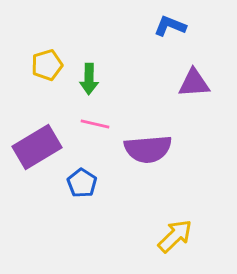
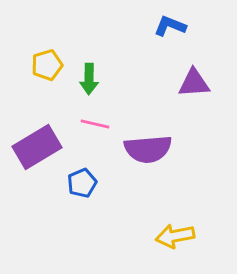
blue pentagon: rotated 16 degrees clockwise
yellow arrow: rotated 147 degrees counterclockwise
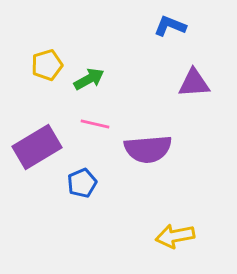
green arrow: rotated 120 degrees counterclockwise
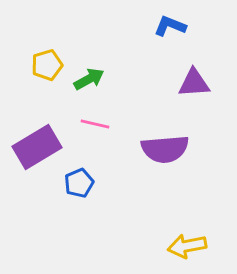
purple semicircle: moved 17 px right
blue pentagon: moved 3 px left
yellow arrow: moved 12 px right, 10 px down
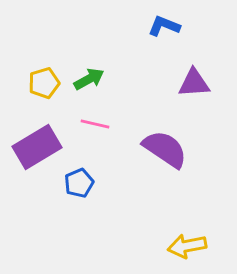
blue L-shape: moved 6 px left
yellow pentagon: moved 3 px left, 18 px down
purple semicircle: rotated 141 degrees counterclockwise
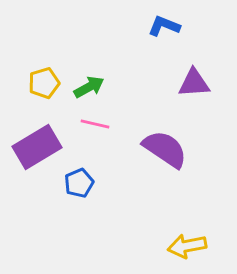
green arrow: moved 8 px down
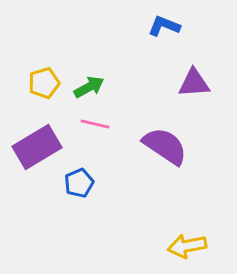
purple semicircle: moved 3 px up
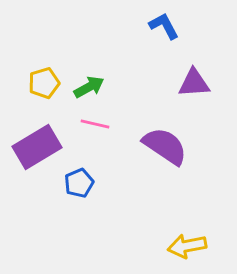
blue L-shape: rotated 40 degrees clockwise
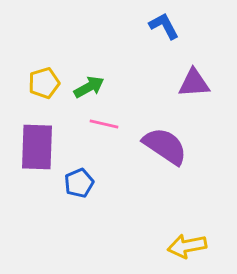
pink line: moved 9 px right
purple rectangle: rotated 57 degrees counterclockwise
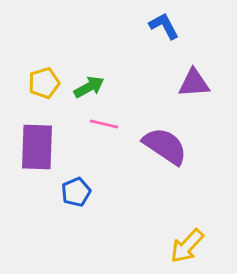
blue pentagon: moved 3 px left, 9 px down
yellow arrow: rotated 36 degrees counterclockwise
